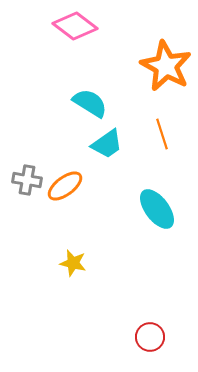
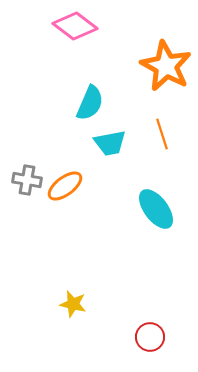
cyan semicircle: rotated 81 degrees clockwise
cyan trapezoid: moved 3 px right, 1 px up; rotated 24 degrees clockwise
cyan ellipse: moved 1 px left
yellow star: moved 41 px down
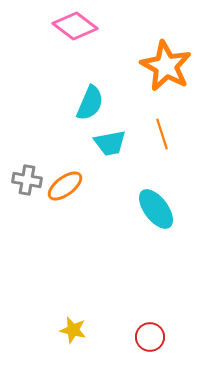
yellow star: moved 26 px down
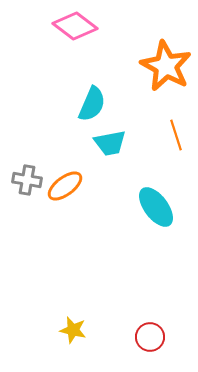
cyan semicircle: moved 2 px right, 1 px down
orange line: moved 14 px right, 1 px down
cyan ellipse: moved 2 px up
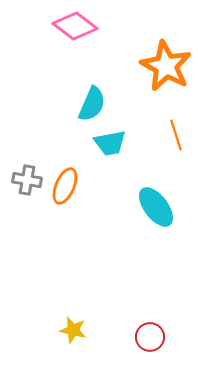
orange ellipse: rotated 30 degrees counterclockwise
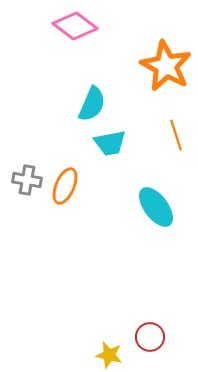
yellow star: moved 36 px right, 25 px down
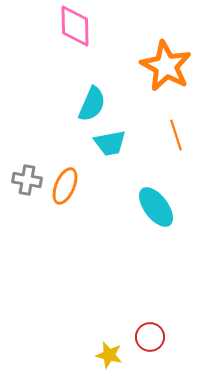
pink diamond: rotated 51 degrees clockwise
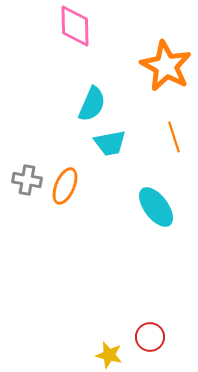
orange line: moved 2 px left, 2 px down
